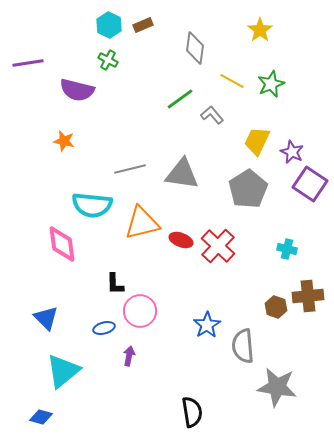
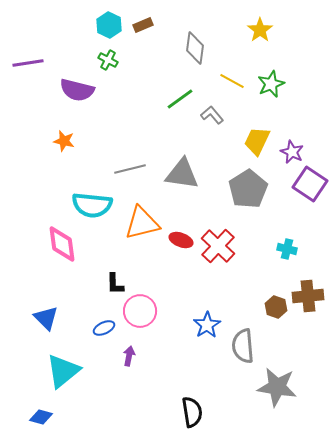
blue ellipse: rotated 10 degrees counterclockwise
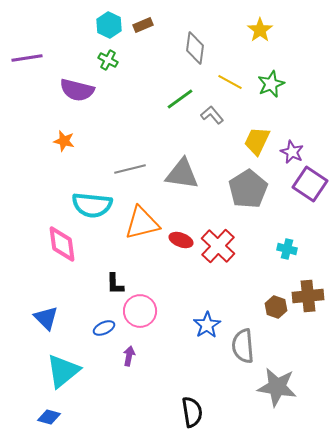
purple line: moved 1 px left, 5 px up
yellow line: moved 2 px left, 1 px down
blue diamond: moved 8 px right
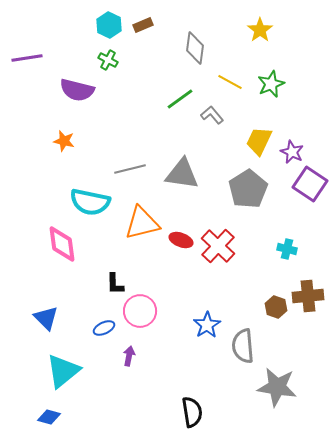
yellow trapezoid: moved 2 px right
cyan semicircle: moved 2 px left, 3 px up; rotated 6 degrees clockwise
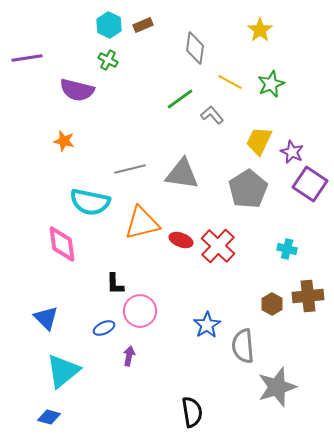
brown hexagon: moved 4 px left, 3 px up; rotated 10 degrees clockwise
gray star: rotated 27 degrees counterclockwise
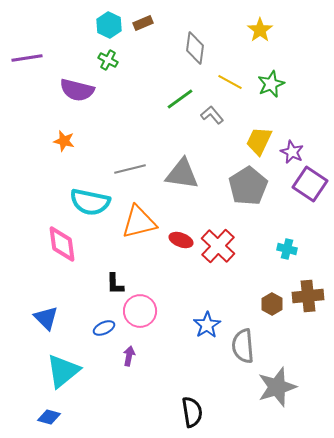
brown rectangle: moved 2 px up
gray pentagon: moved 3 px up
orange triangle: moved 3 px left, 1 px up
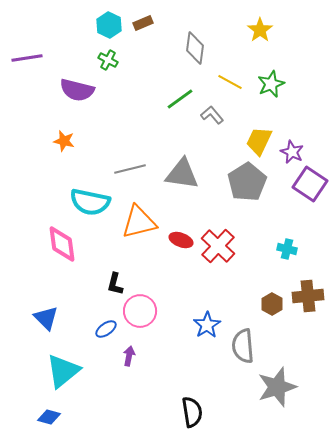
gray pentagon: moved 1 px left, 4 px up
black L-shape: rotated 15 degrees clockwise
blue ellipse: moved 2 px right, 1 px down; rotated 10 degrees counterclockwise
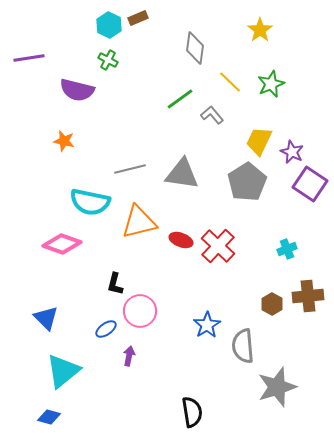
brown rectangle: moved 5 px left, 5 px up
purple line: moved 2 px right
yellow line: rotated 15 degrees clockwise
pink diamond: rotated 63 degrees counterclockwise
cyan cross: rotated 36 degrees counterclockwise
